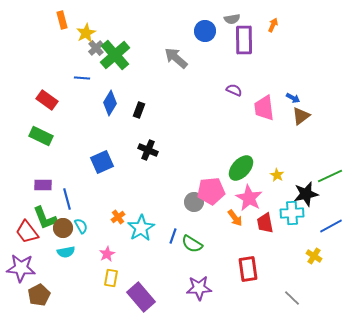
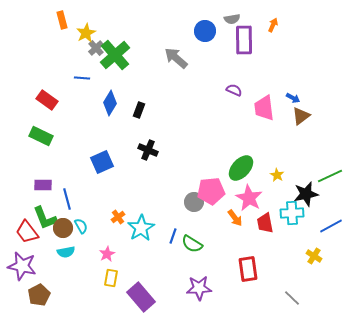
purple star at (21, 268): moved 1 px right, 2 px up; rotated 8 degrees clockwise
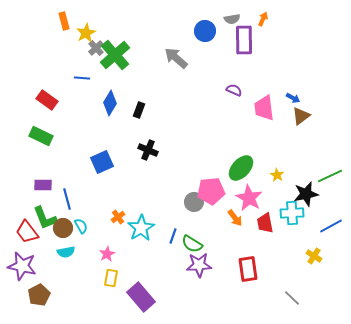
orange rectangle at (62, 20): moved 2 px right, 1 px down
orange arrow at (273, 25): moved 10 px left, 6 px up
purple star at (199, 288): moved 23 px up
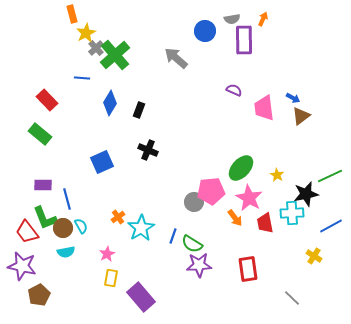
orange rectangle at (64, 21): moved 8 px right, 7 px up
red rectangle at (47, 100): rotated 10 degrees clockwise
green rectangle at (41, 136): moved 1 px left, 2 px up; rotated 15 degrees clockwise
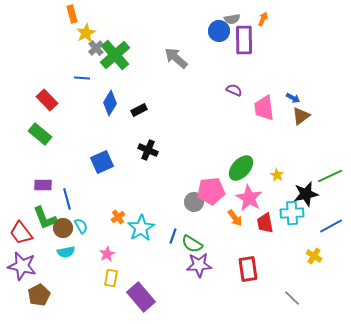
blue circle at (205, 31): moved 14 px right
black rectangle at (139, 110): rotated 42 degrees clockwise
red trapezoid at (27, 232): moved 6 px left, 1 px down
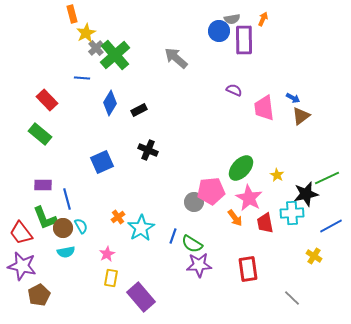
green line at (330, 176): moved 3 px left, 2 px down
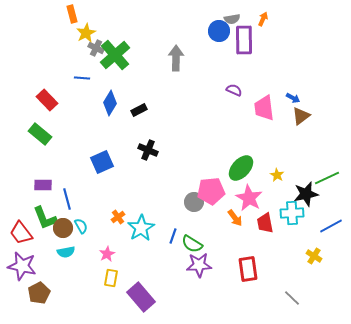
gray cross at (96, 48): rotated 21 degrees counterclockwise
gray arrow at (176, 58): rotated 50 degrees clockwise
brown pentagon at (39, 295): moved 2 px up
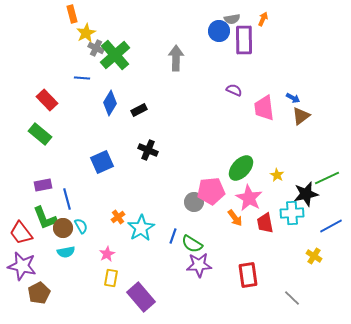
purple rectangle at (43, 185): rotated 12 degrees counterclockwise
red rectangle at (248, 269): moved 6 px down
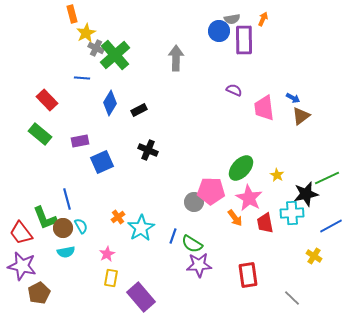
purple rectangle at (43, 185): moved 37 px right, 44 px up
pink pentagon at (211, 191): rotated 8 degrees clockwise
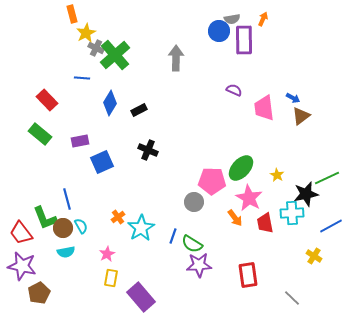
pink pentagon at (211, 191): moved 1 px right, 10 px up
